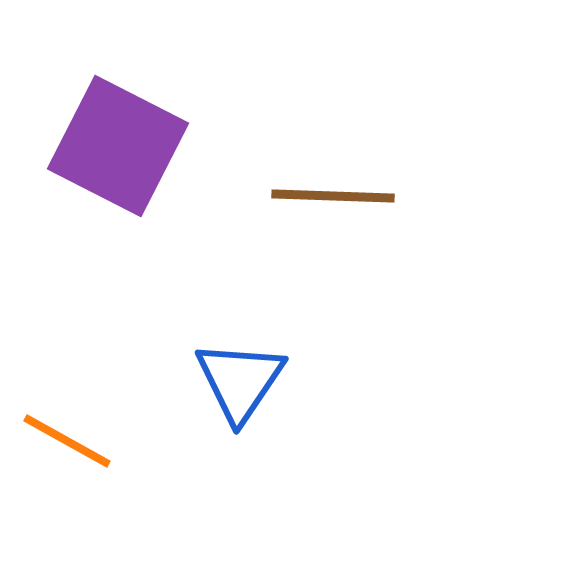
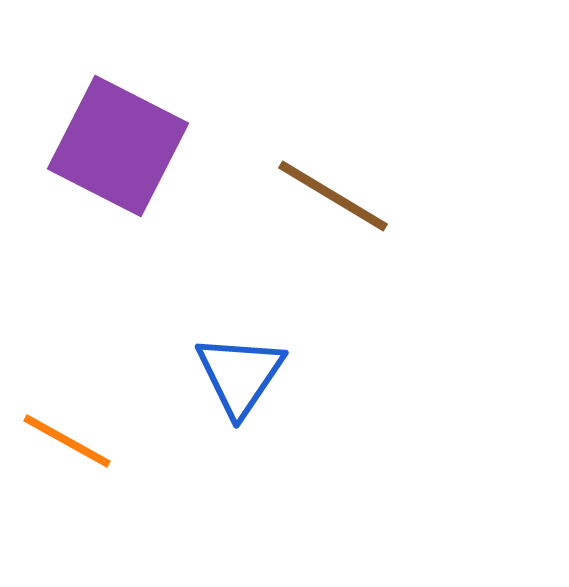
brown line: rotated 29 degrees clockwise
blue triangle: moved 6 px up
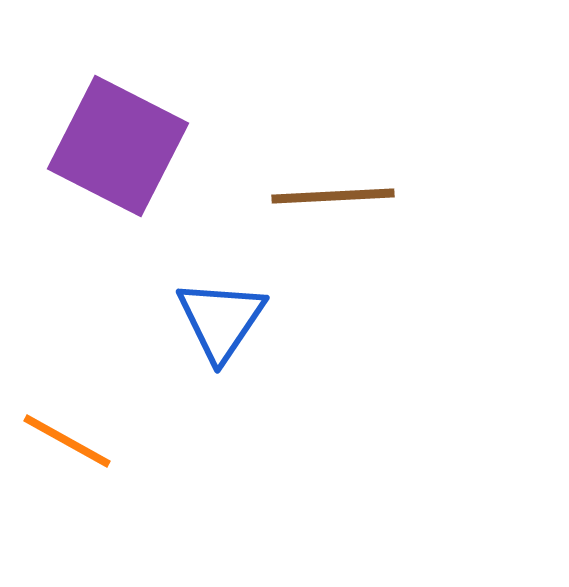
brown line: rotated 34 degrees counterclockwise
blue triangle: moved 19 px left, 55 px up
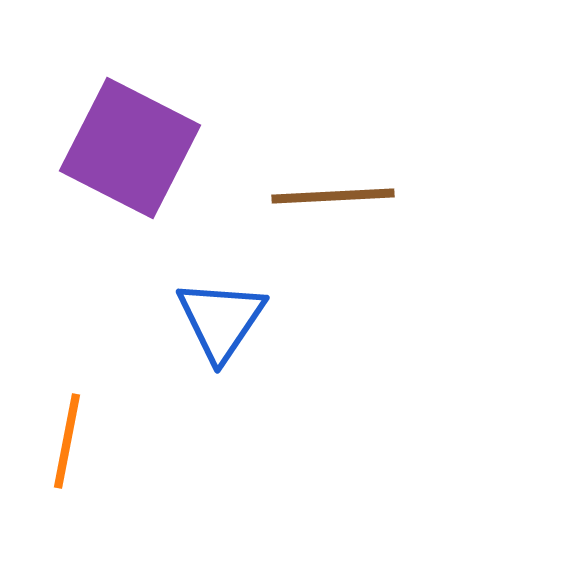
purple square: moved 12 px right, 2 px down
orange line: rotated 72 degrees clockwise
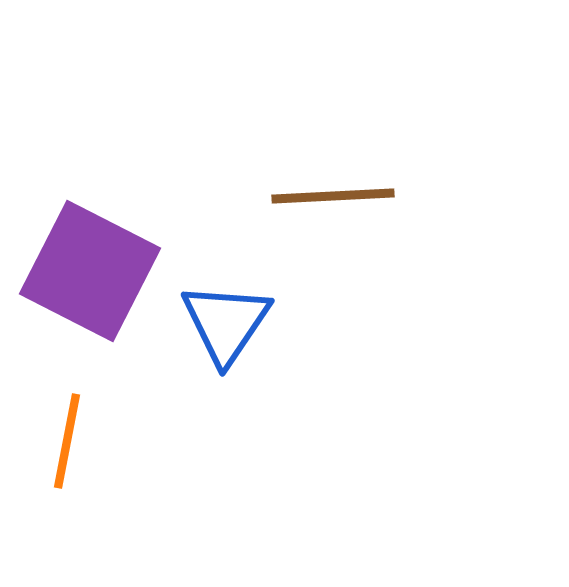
purple square: moved 40 px left, 123 px down
blue triangle: moved 5 px right, 3 px down
